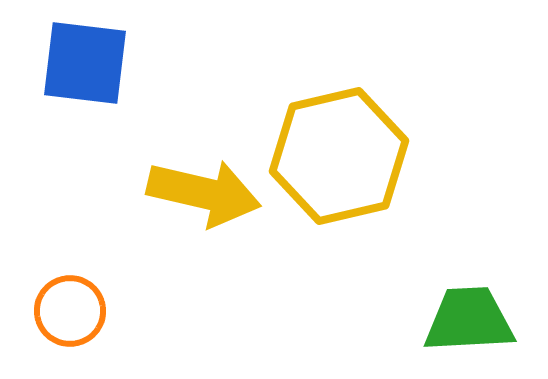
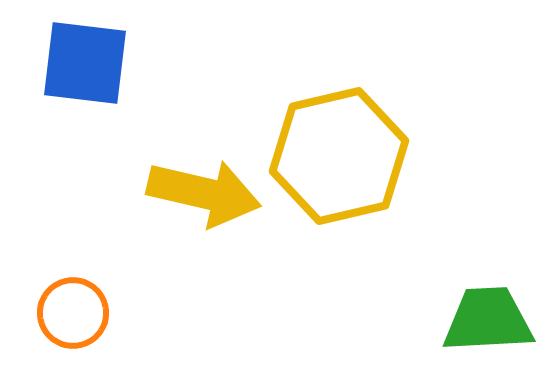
orange circle: moved 3 px right, 2 px down
green trapezoid: moved 19 px right
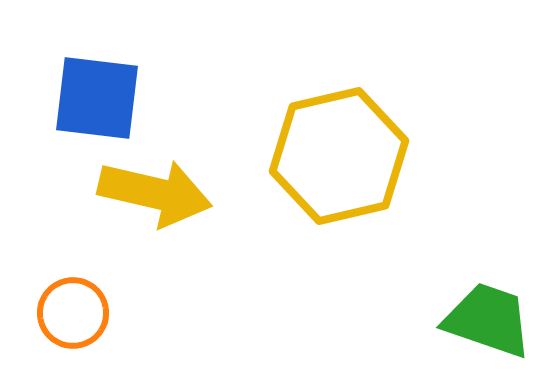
blue square: moved 12 px right, 35 px down
yellow arrow: moved 49 px left
green trapezoid: rotated 22 degrees clockwise
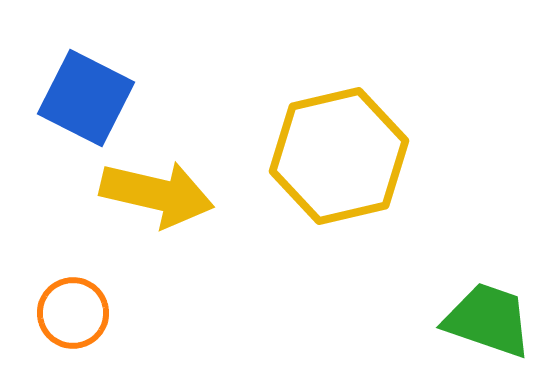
blue square: moved 11 px left; rotated 20 degrees clockwise
yellow arrow: moved 2 px right, 1 px down
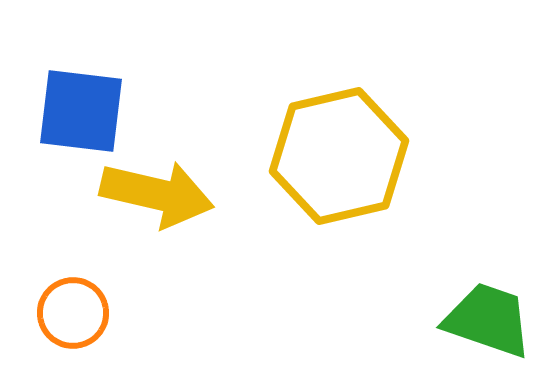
blue square: moved 5 px left, 13 px down; rotated 20 degrees counterclockwise
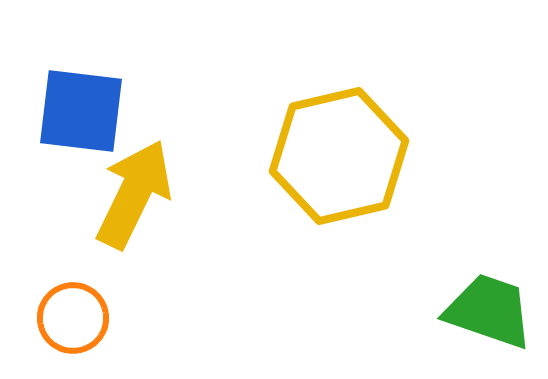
yellow arrow: moved 23 px left; rotated 77 degrees counterclockwise
orange circle: moved 5 px down
green trapezoid: moved 1 px right, 9 px up
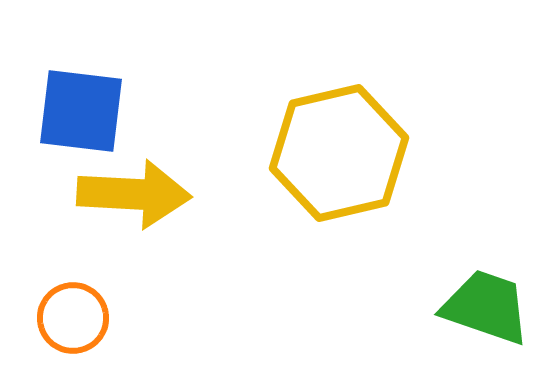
yellow hexagon: moved 3 px up
yellow arrow: rotated 67 degrees clockwise
green trapezoid: moved 3 px left, 4 px up
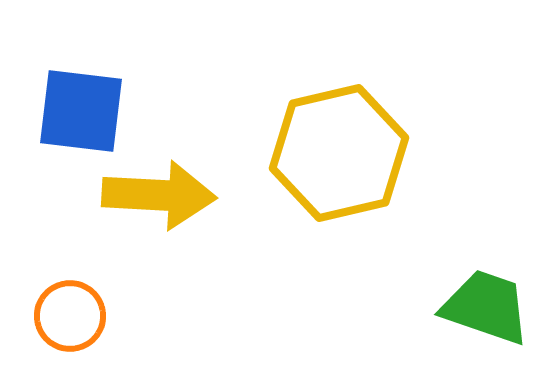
yellow arrow: moved 25 px right, 1 px down
orange circle: moved 3 px left, 2 px up
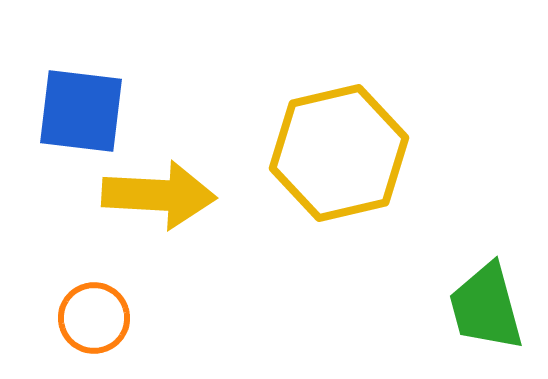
green trapezoid: rotated 124 degrees counterclockwise
orange circle: moved 24 px right, 2 px down
